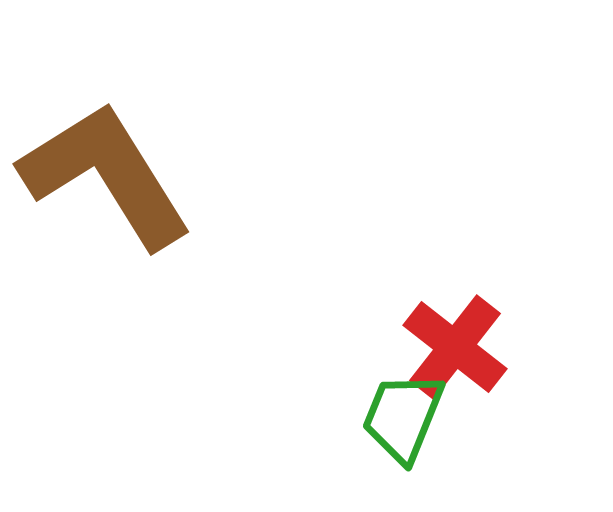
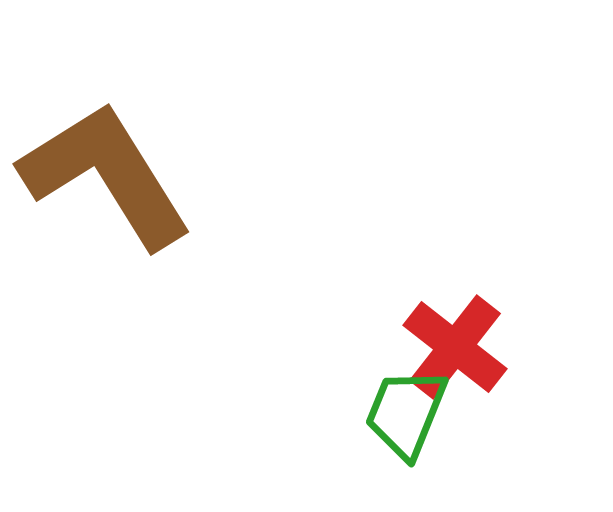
green trapezoid: moved 3 px right, 4 px up
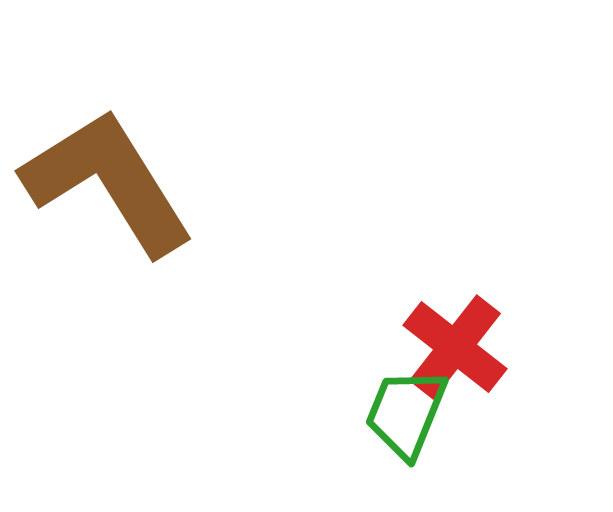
brown L-shape: moved 2 px right, 7 px down
